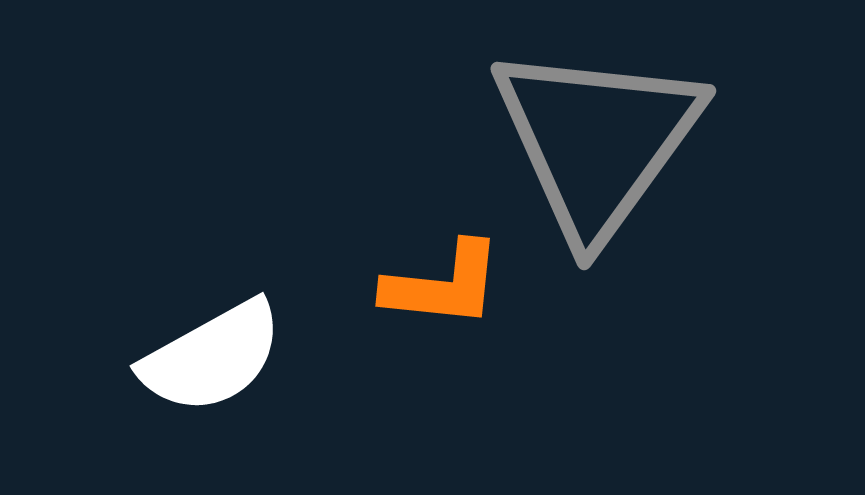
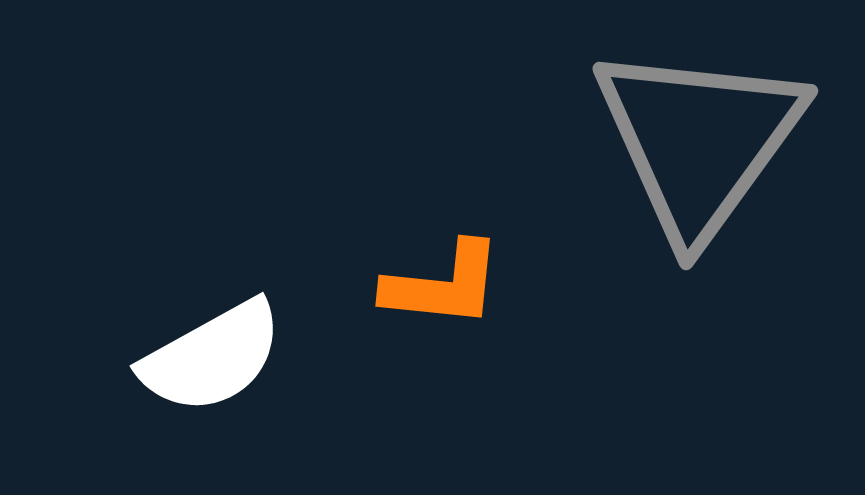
gray triangle: moved 102 px right
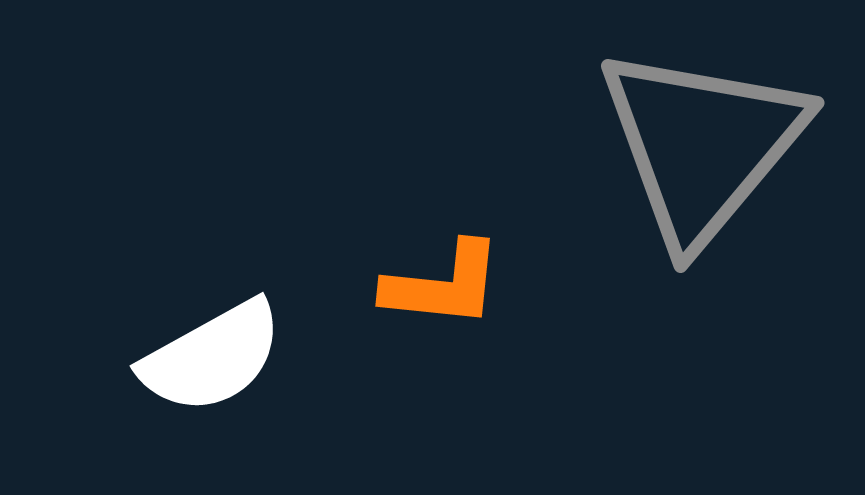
gray triangle: moved 3 px right, 4 px down; rotated 4 degrees clockwise
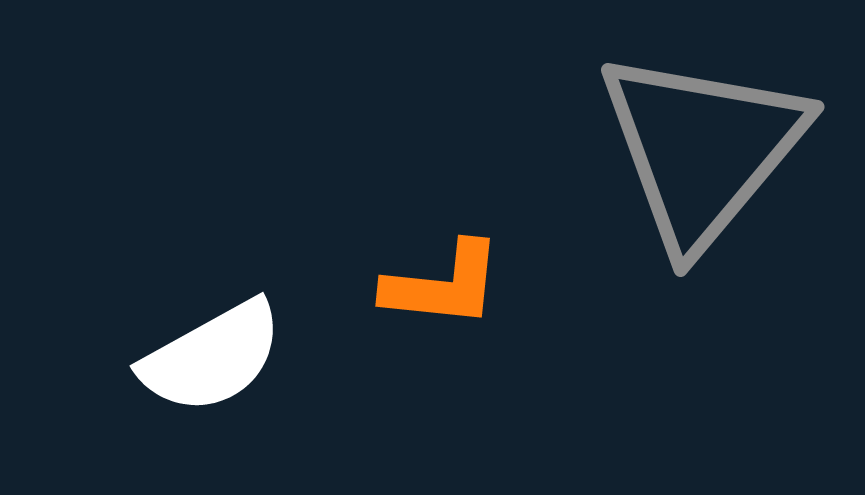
gray triangle: moved 4 px down
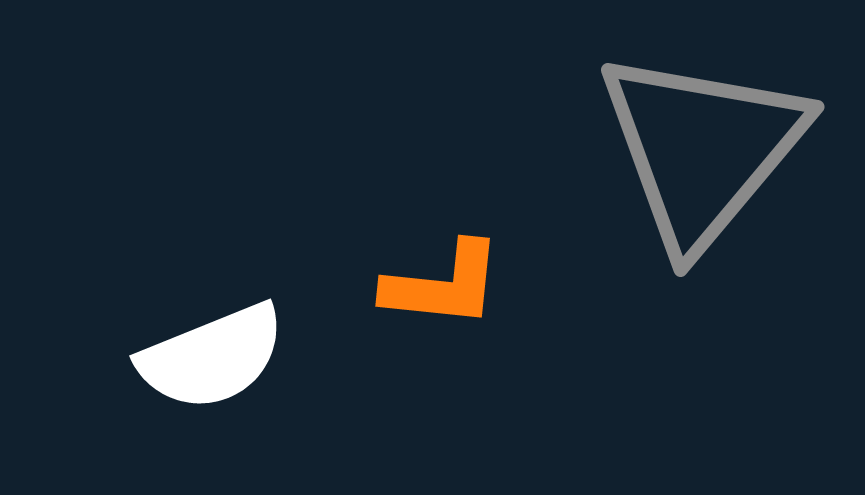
white semicircle: rotated 7 degrees clockwise
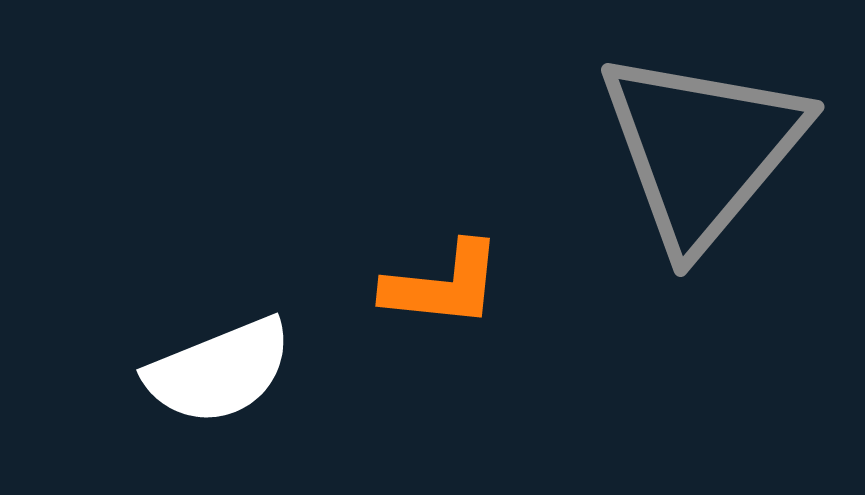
white semicircle: moved 7 px right, 14 px down
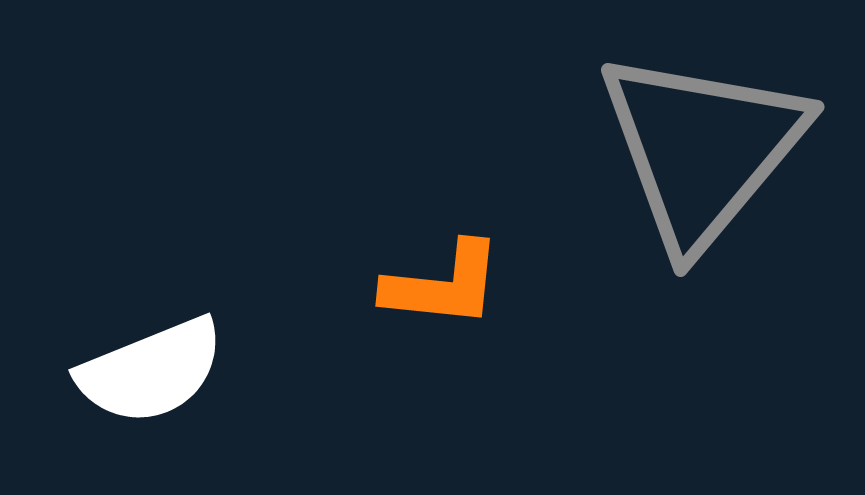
white semicircle: moved 68 px left
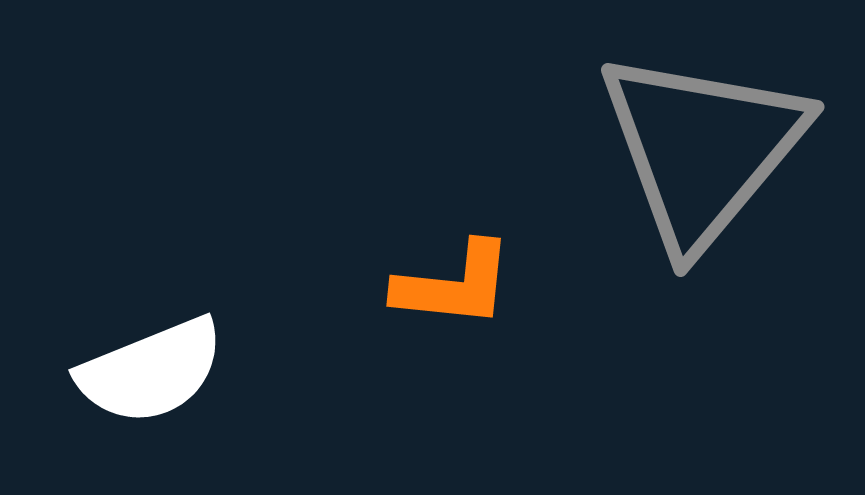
orange L-shape: moved 11 px right
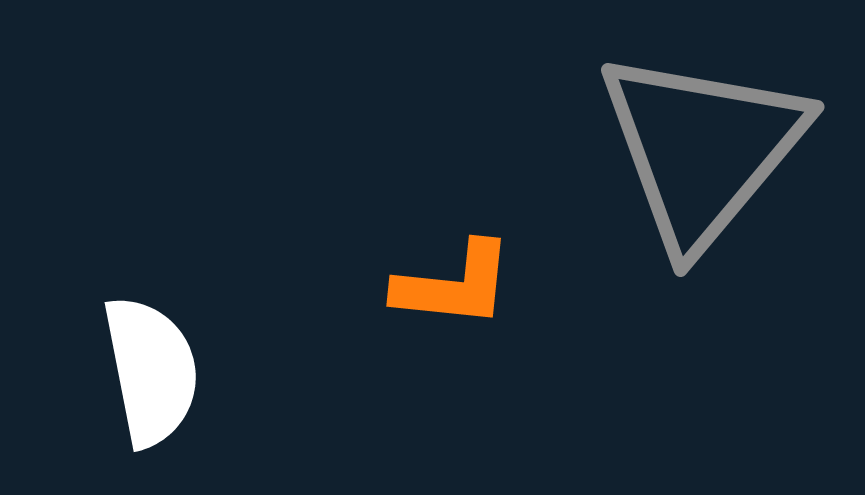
white semicircle: rotated 79 degrees counterclockwise
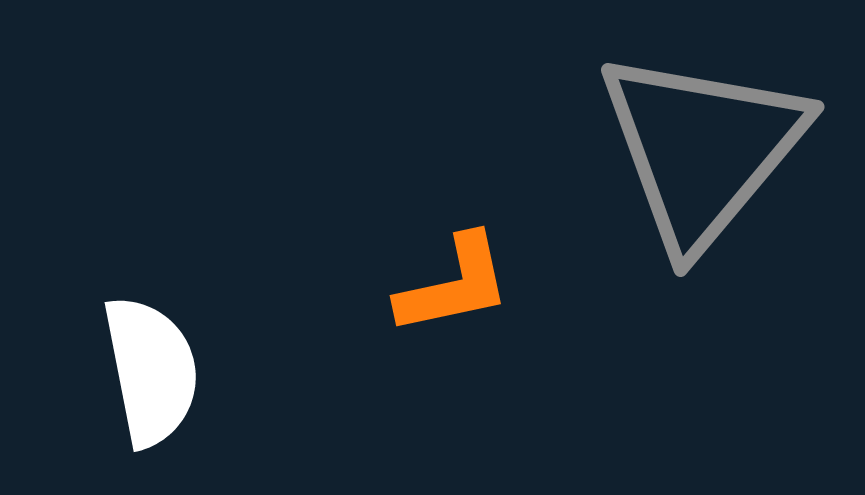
orange L-shape: rotated 18 degrees counterclockwise
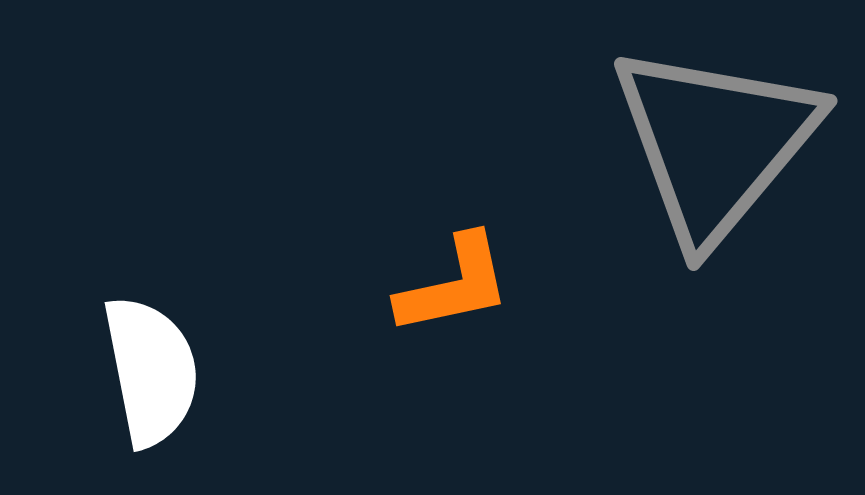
gray triangle: moved 13 px right, 6 px up
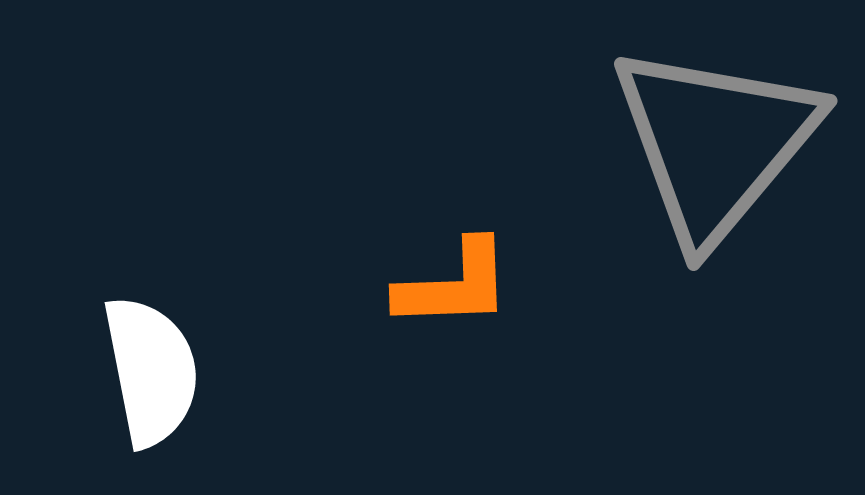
orange L-shape: rotated 10 degrees clockwise
